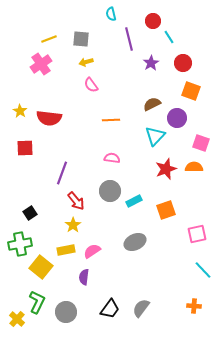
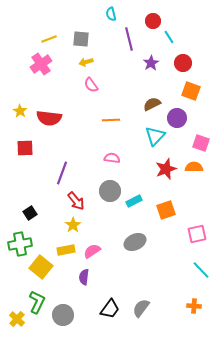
cyan line at (203, 270): moved 2 px left
gray circle at (66, 312): moved 3 px left, 3 px down
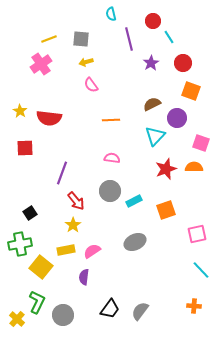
gray semicircle at (141, 308): moved 1 px left, 3 px down
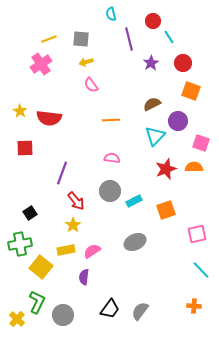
purple circle at (177, 118): moved 1 px right, 3 px down
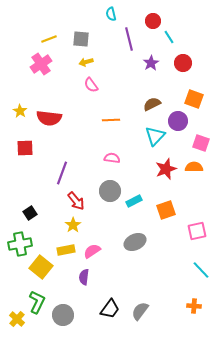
orange square at (191, 91): moved 3 px right, 8 px down
pink square at (197, 234): moved 3 px up
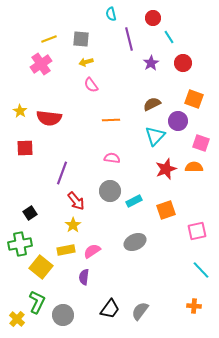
red circle at (153, 21): moved 3 px up
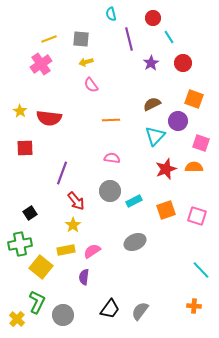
pink square at (197, 231): moved 15 px up; rotated 30 degrees clockwise
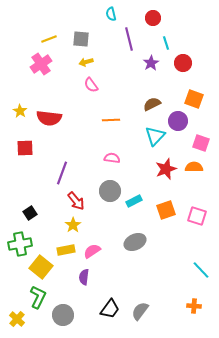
cyan line at (169, 37): moved 3 px left, 6 px down; rotated 16 degrees clockwise
green L-shape at (37, 302): moved 1 px right, 5 px up
